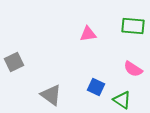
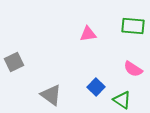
blue square: rotated 18 degrees clockwise
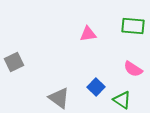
gray triangle: moved 8 px right, 3 px down
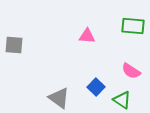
pink triangle: moved 1 px left, 2 px down; rotated 12 degrees clockwise
gray square: moved 17 px up; rotated 30 degrees clockwise
pink semicircle: moved 2 px left, 2 px down
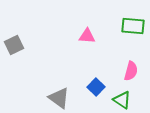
gray square: rotated 30 degrees counterclockwise
pink semicircle: rotated 108 degrees counterclockwise
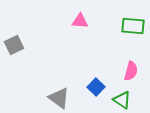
pink triangle: moved 7 px left, 15 px up
